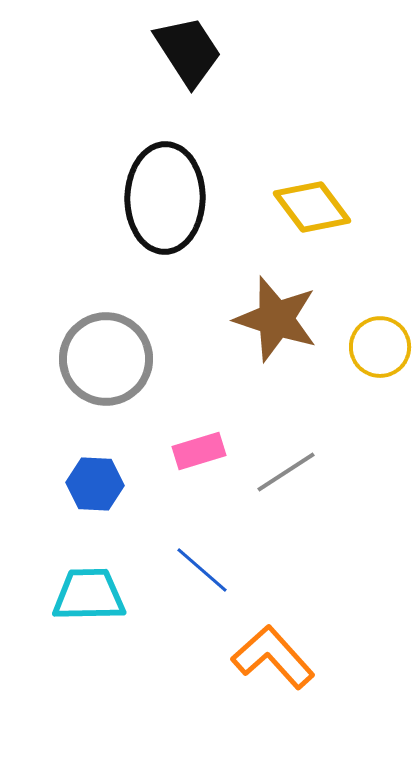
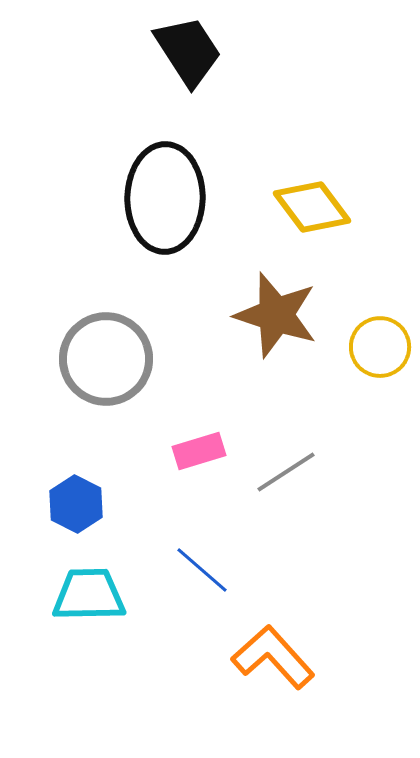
brown star: moved 4 px up
blue hexagon: moved 19 px left, 20 px down; rotated 24 degrees clockwise
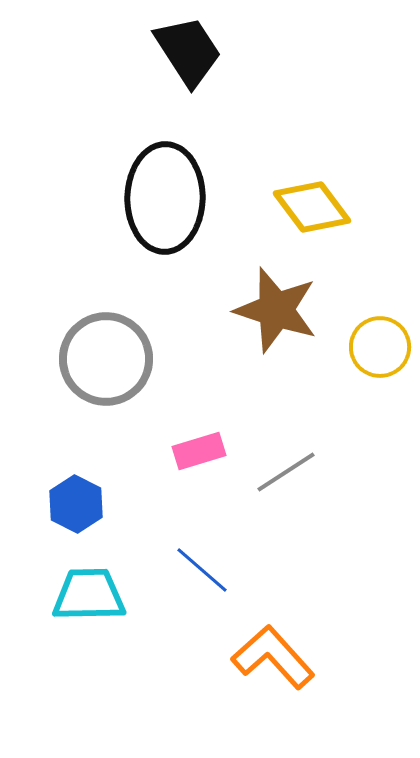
brown star: moved 5 px up
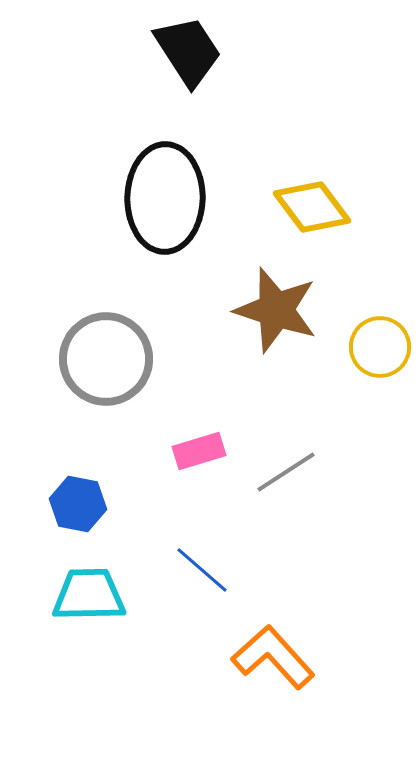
blue hexagon: moved 2 px right; rotated 16 degrees counterclockwise
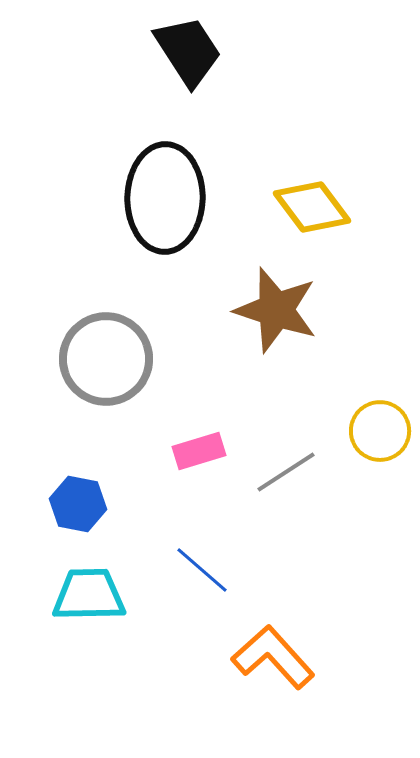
yellow circle: moved 84 px down
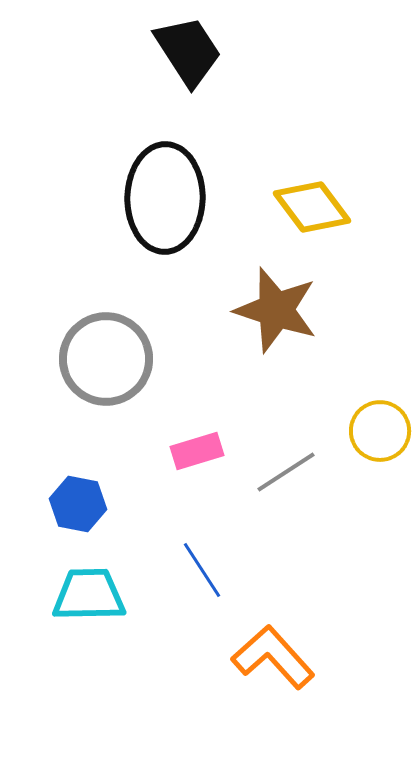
pink rectangle: moved 2 px left
blue line: rotated 16 degrees clockwise
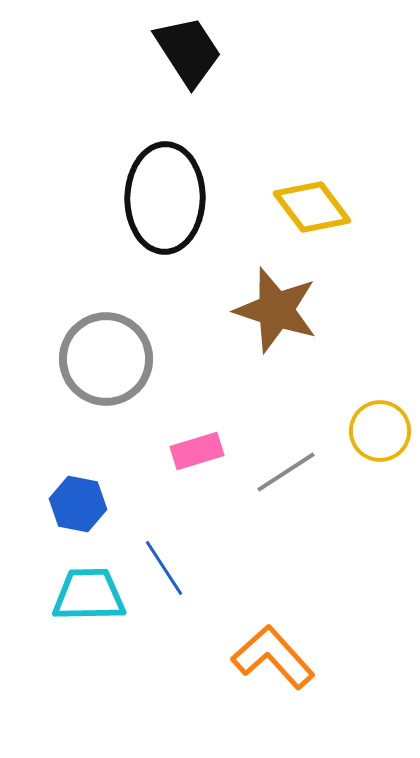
blue line: moved 38 px left, 2 px up
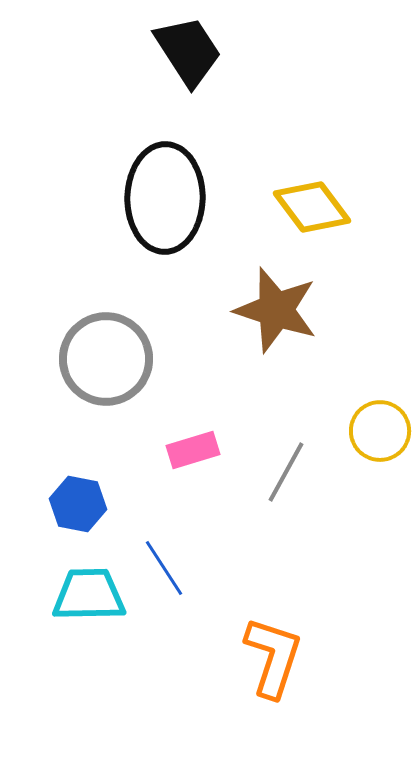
pink rectangle: moved 4 px left, 1 px up
gray line: rotated 28 degrees counterclockwise
orange L-shape: rotated 60 degrees clockwise
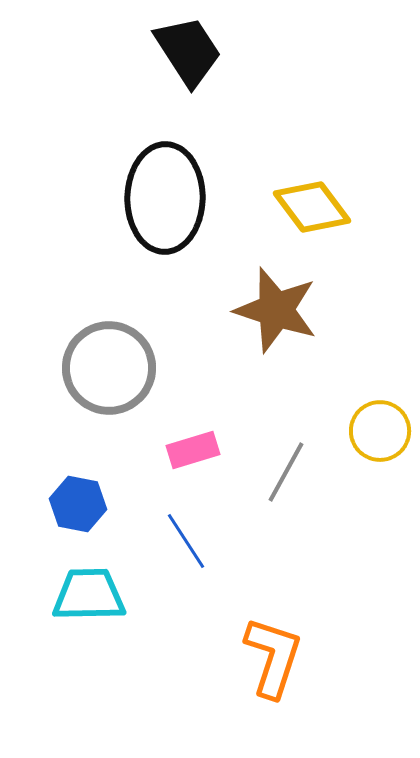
gray circle: moved 3 px right, 9 px down
blue line: moved 22 px right, 27 px up
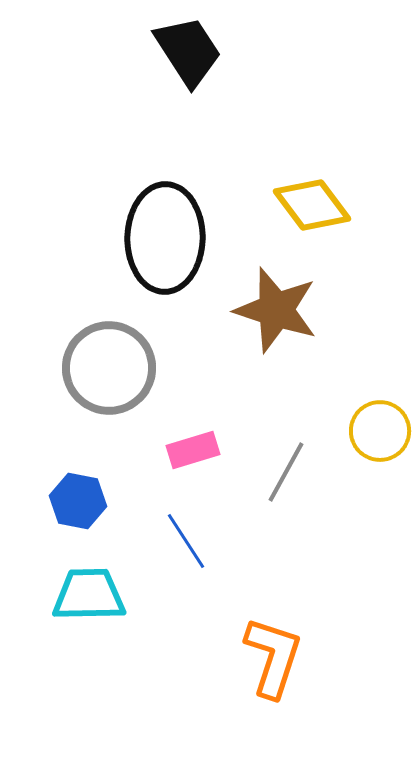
black ellipse: moved 40 px down
yellow diamond: moved 2 px up
blue hexagon: moved 3 px up
